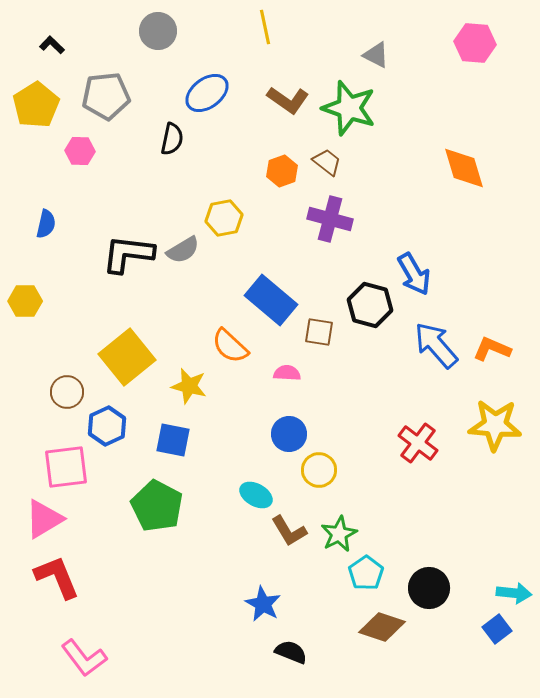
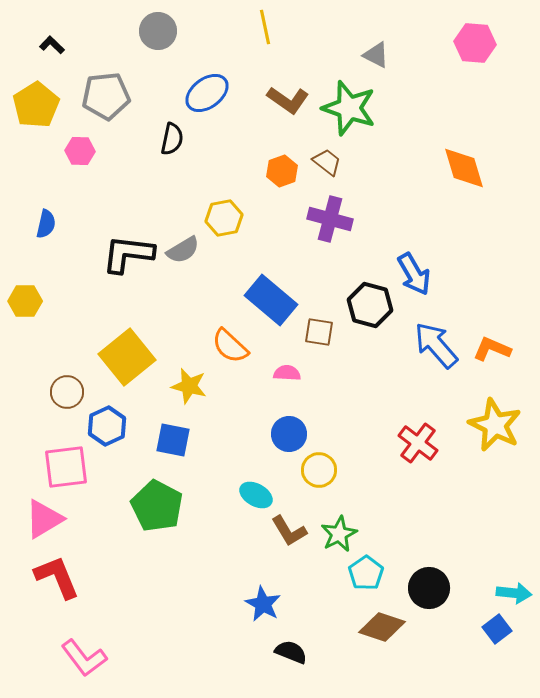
yellow star at (495, 425): rotated 22 degrees clockwise
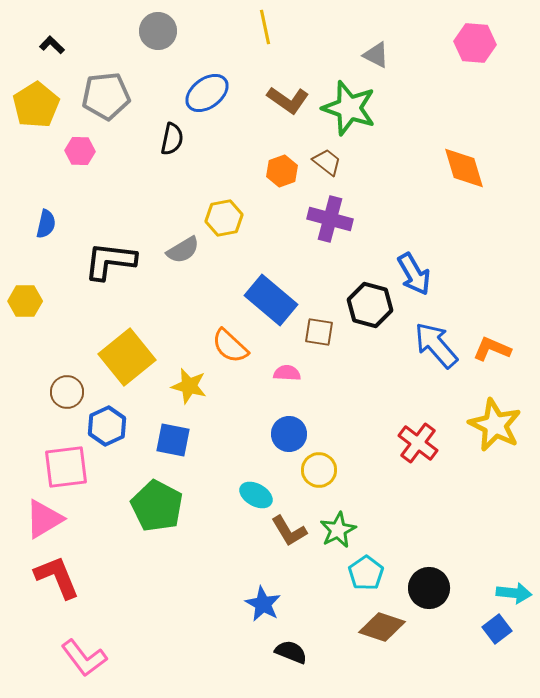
black L-shape at (128, 254): moved 18 px left, 7 px down
green star at (339, 534): moved 1 px left, 4 px up
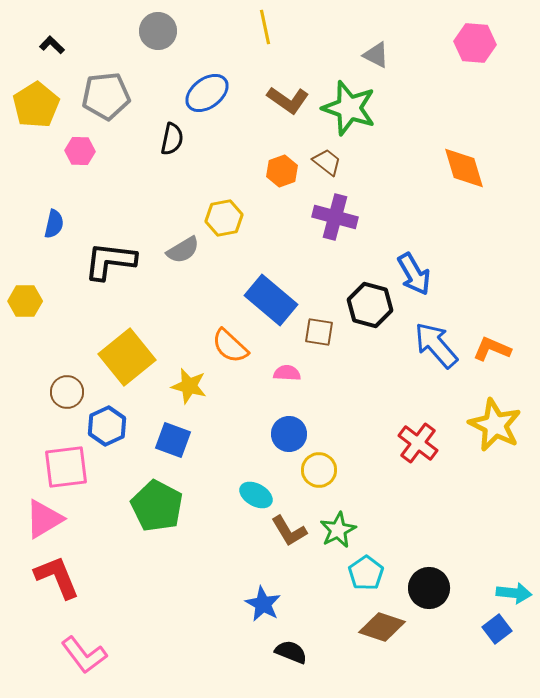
purple cross at (330, 219): moved 5 px right, 2 px up
blue semicircle at (46, 224): moved 8 px right
blue square at (173, 440): rotated 9 degrees clockwise
pink L-shape at (84, 658): moved 3 px up
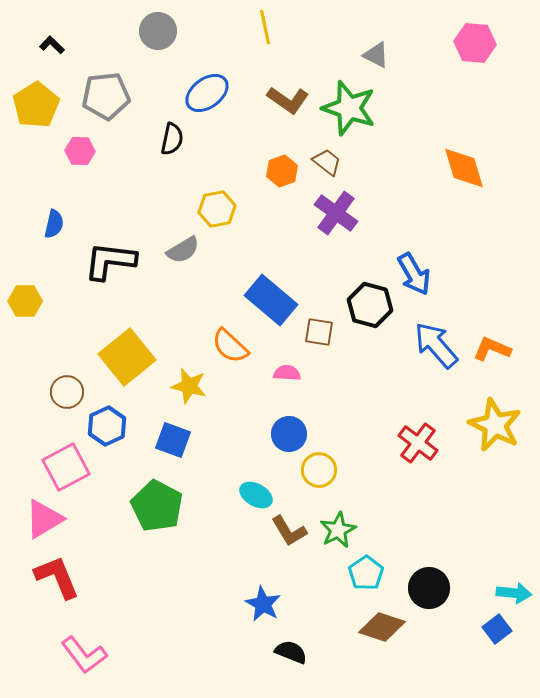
purple cross at (335, 217): moved 1 px right, 4 px up; rotated 21 degrees clockwise
yellow hexagon at (224, 218): moved 7 px left, 9 px up
pink square at (66, 467): rotated 21 degrees counterclockwise
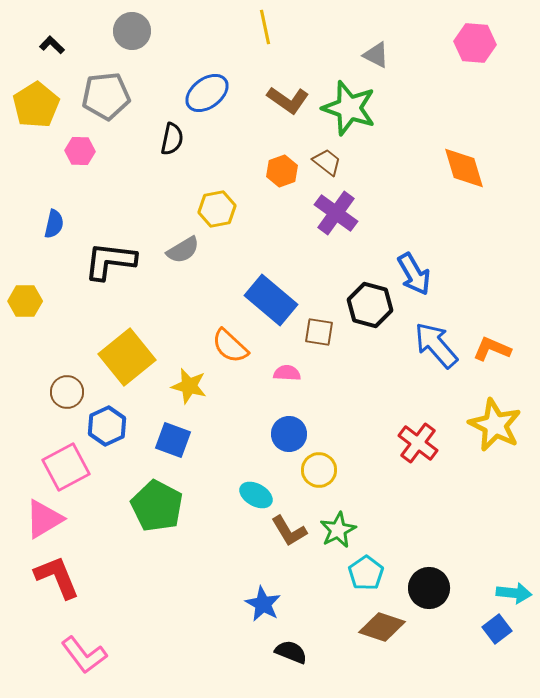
gray circle at (158, 31): moved 26 px left
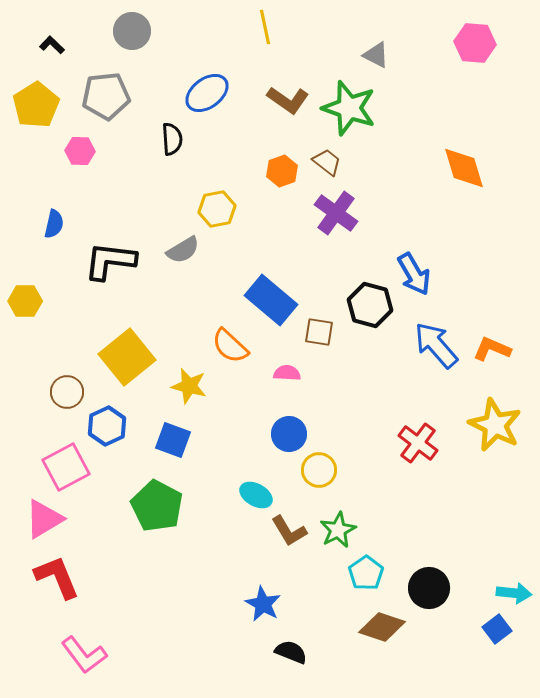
black semicircle at (172, 139): rotated 16 degrees counterclockwise
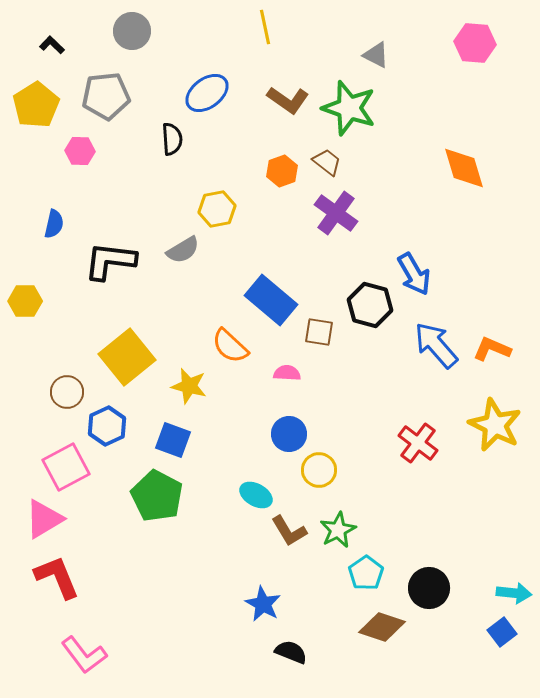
green pentagon at (157, 506): moved 10 px up
blue square at (497, 629): moved 5 px right, 3 px down
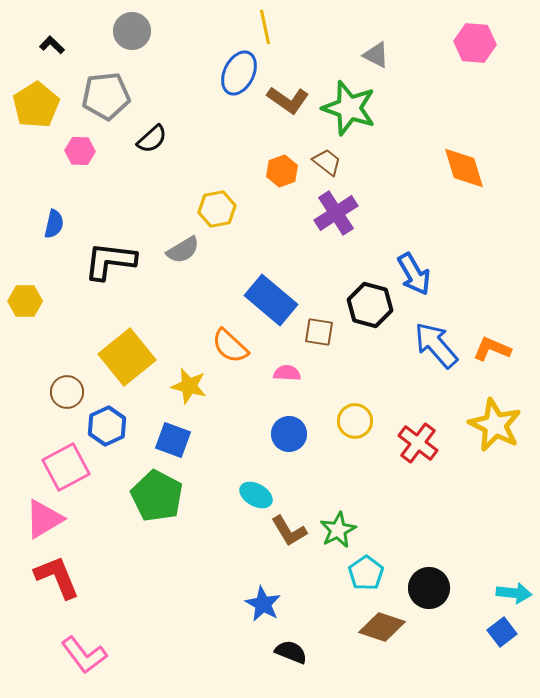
blue ellipse at (207, 93): moved 32 px right, 20 px up; rotated 27 degrees counterclockwise
black semicircle at (172, 139): moved 20 px left; rotated 52 degrees clockwise
purple cross at (336, 213): rotated 21 degrees clockwise
yellow circle at (319, 470): moved 36 px right, 49 px up
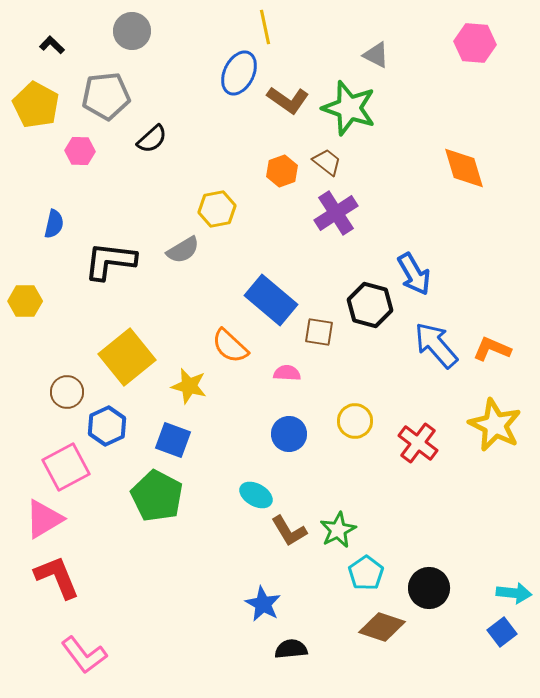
yellow pentagon at (36, 105): rotated 12 degrees counterclockwise
black semicircle at (291, 652): moved 3 px up; rotated 28 degrees counterclockwise
